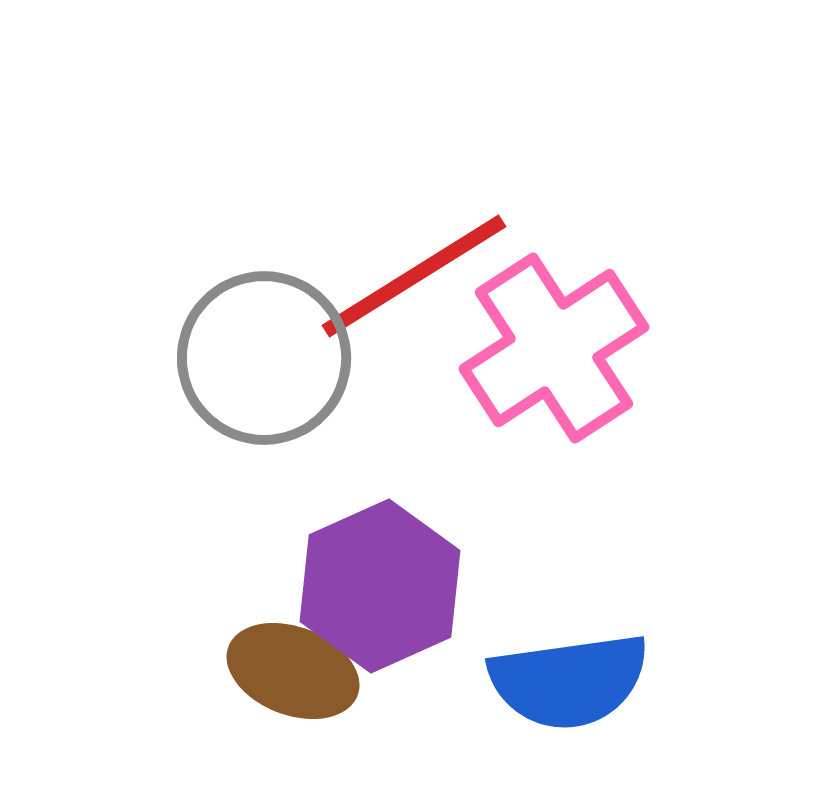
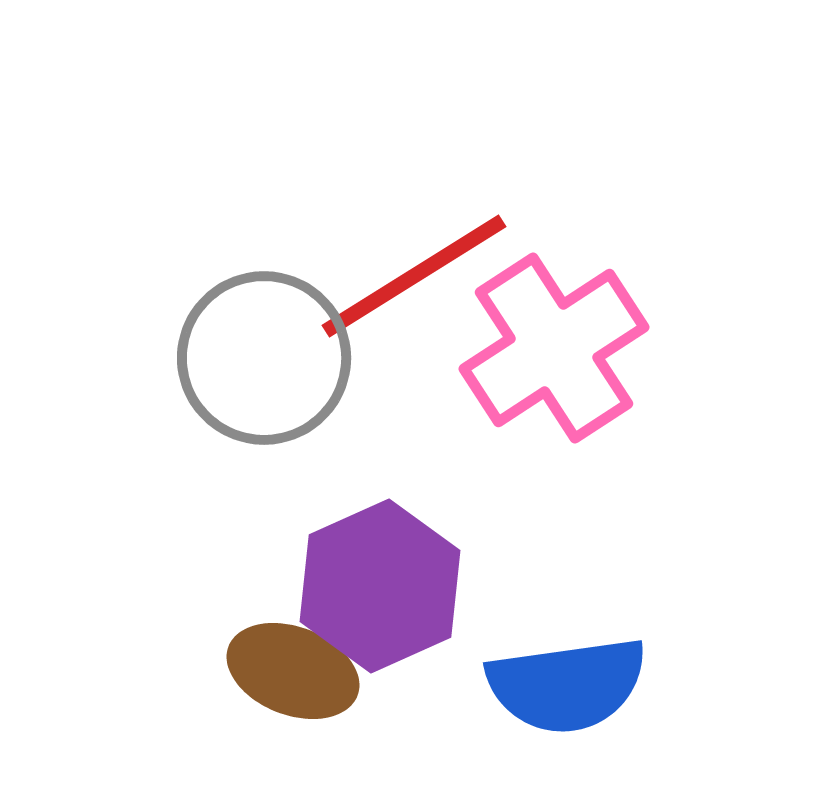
blue semicircle: moved 2 px left, 4 px down
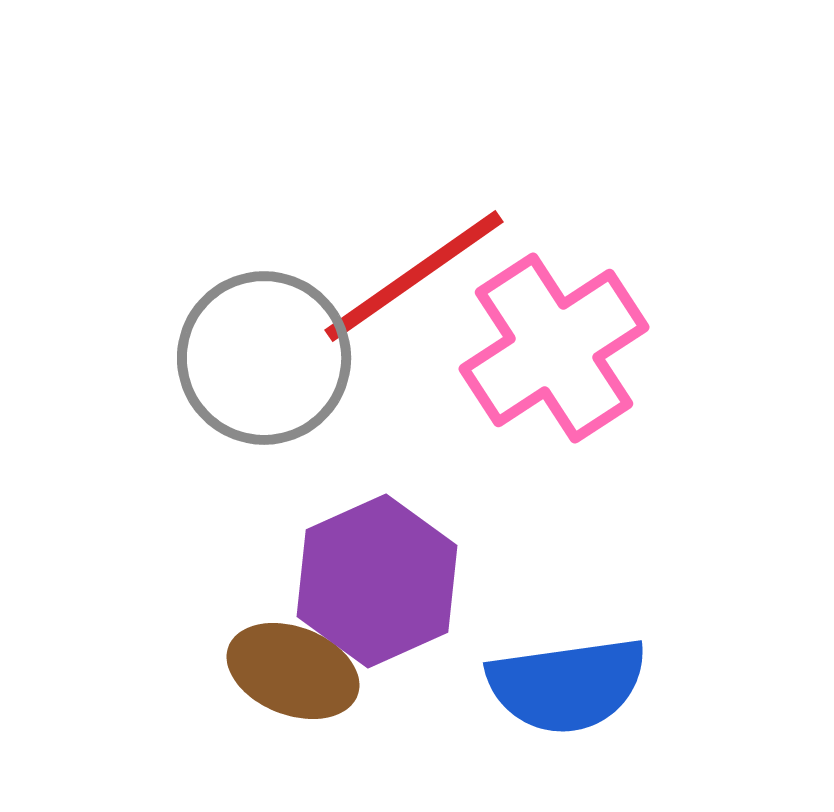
red line: rotated 3 degrees counterclockwise
purple hexagon: moved 3 px left, 5 px up
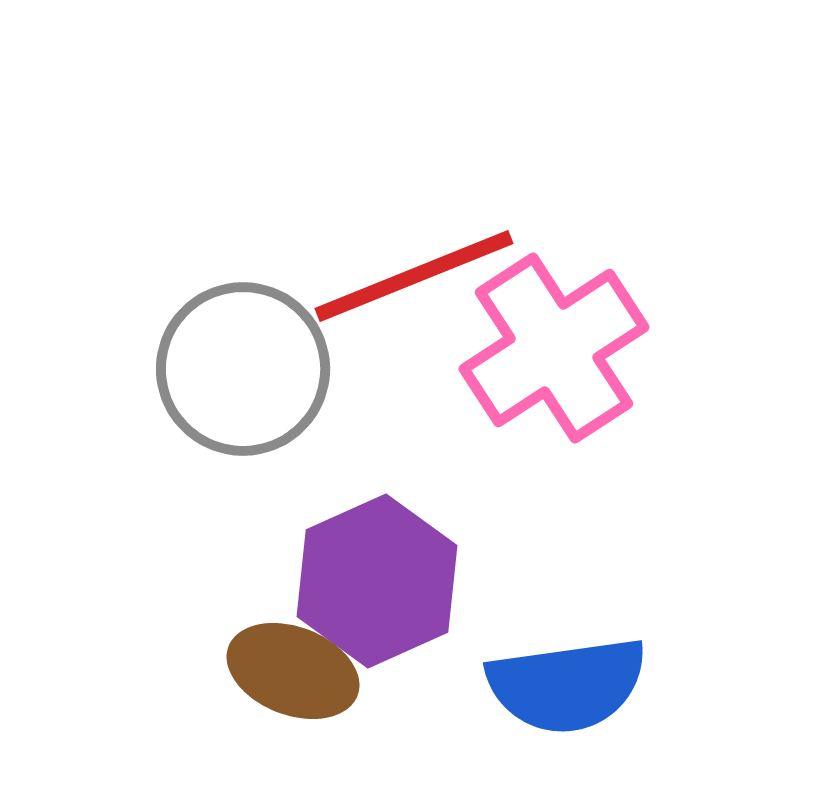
red line: rotated 13 degrees clockwise
gray circle: moved 21 px left, 11 px down
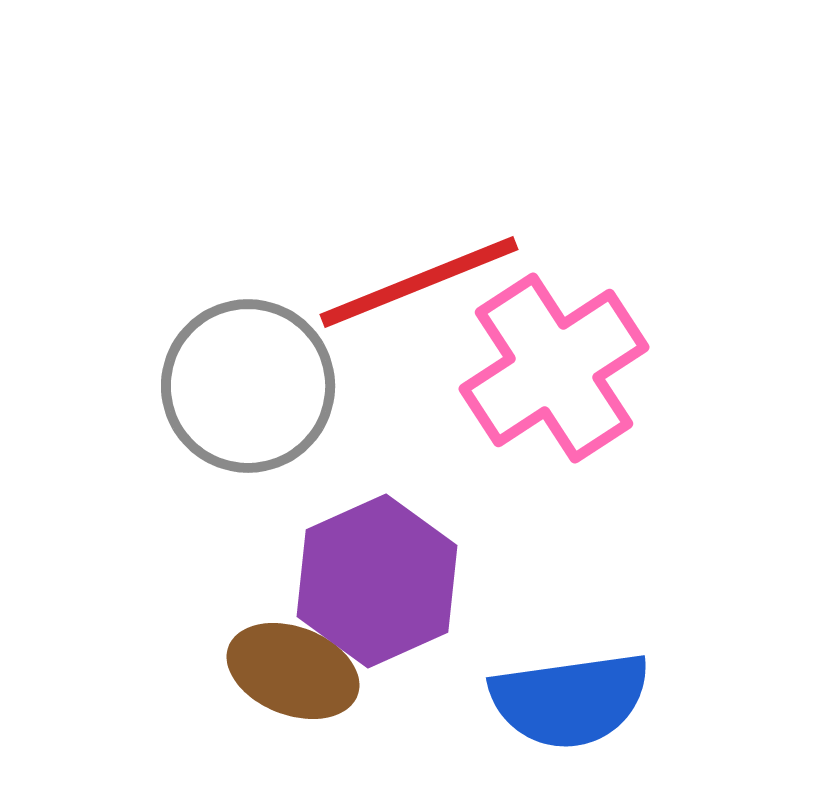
red line: moved 5 px right, 6 px down
pink cross: moved 20 px down
gray circle: moved 5 px right, 17 px down
blue semicircle: moved 3 px right, 15 px down
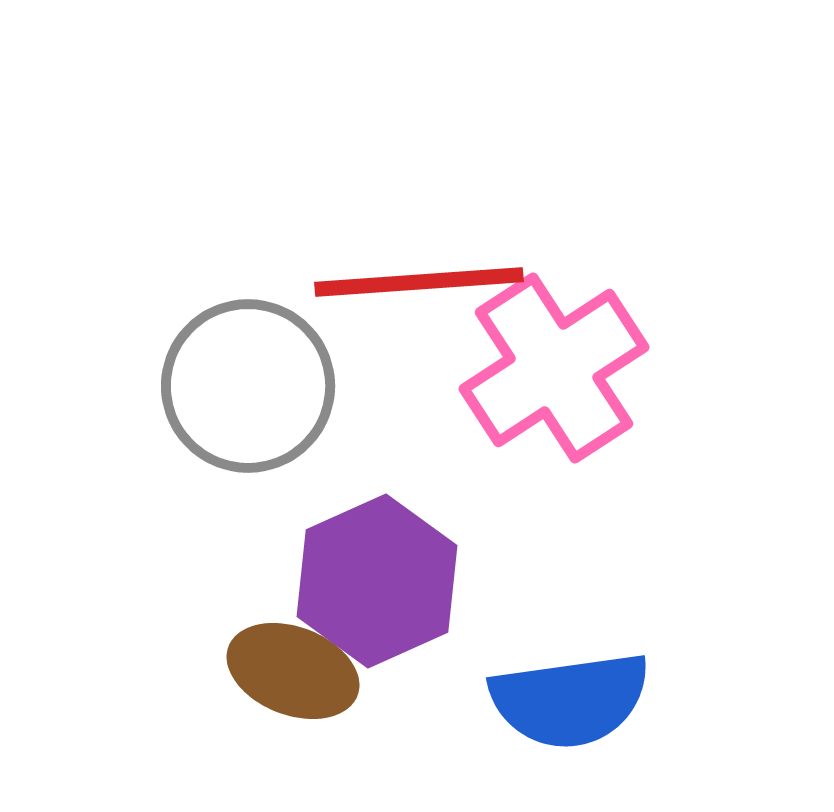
red line: rotated 18 degrees clockwise
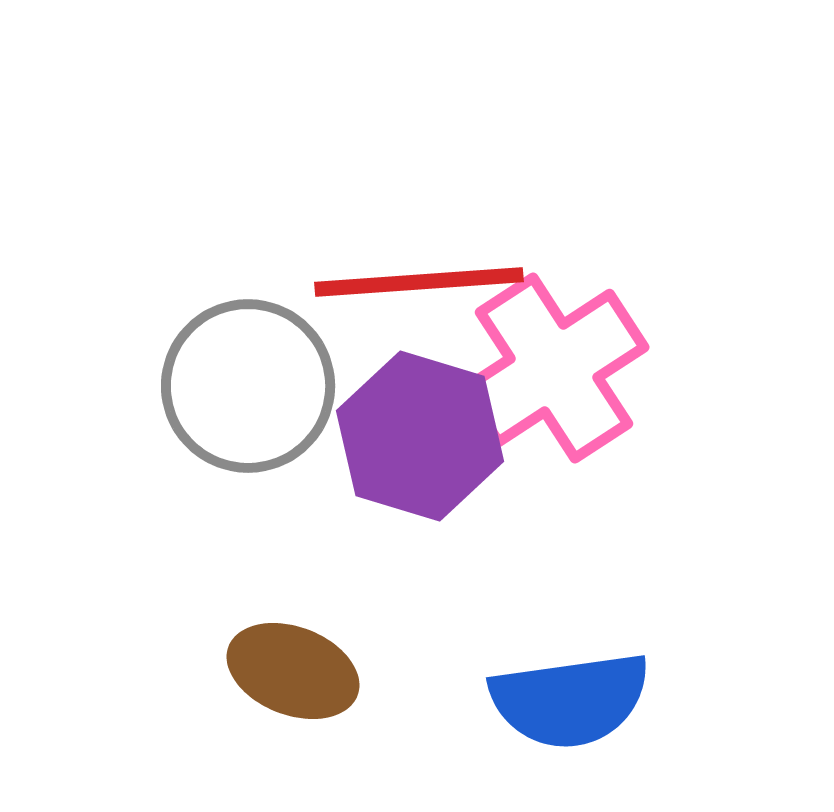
purple hexagon: moved 43 px right, 145 px up; rotated 19 degrees counterclockwise
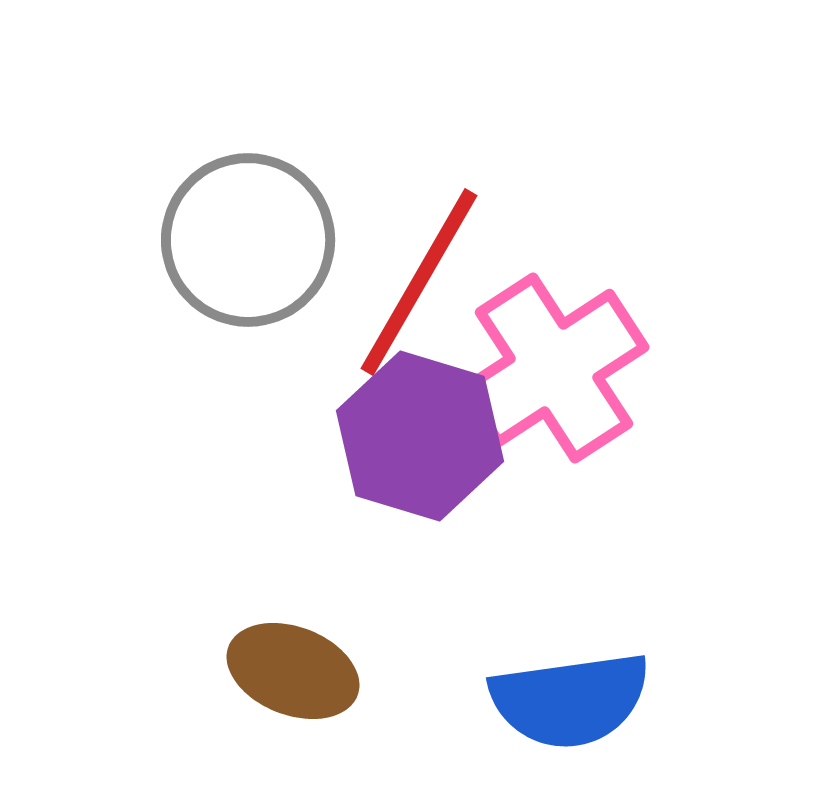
red line: rotated 56 degrees counterclockwise
gray circle: moved 146 px up
